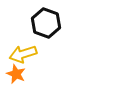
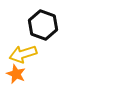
black hexagon: moved 3 px left, 2 px down
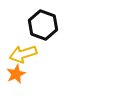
orange star: rotated 24 degrees clockwise
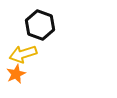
black hexagon: moved 3 px left
